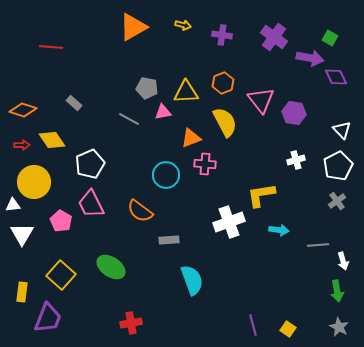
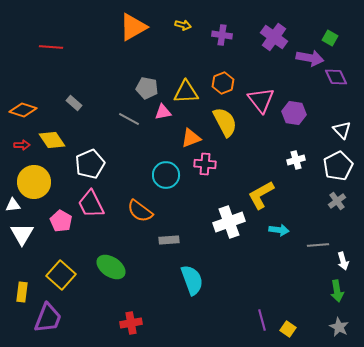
yellow L-shape at (261, 195): rotated 20 degrees counterclockwise
purple line at (253, 325): moved 9 px right, 5 px up
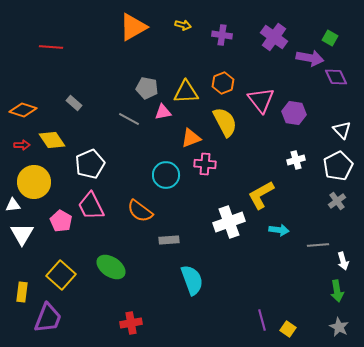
pink trapezoid at (91, 204): moved 2 px down
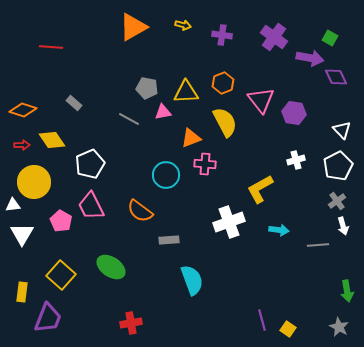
yellow L-shape at (261, 195): moved 1 px left, 6 px up
white arrow at (343, 261): moved 35 px up
green arrow at (337, 291): moved 10 px right
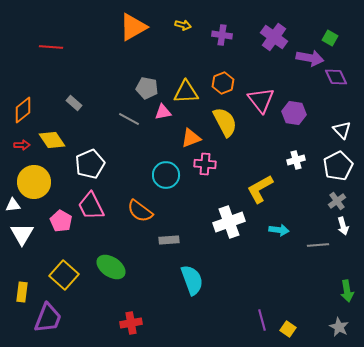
orange diamond at (23, 110): rotated 56 degrees counterclockwise
yellow square at (61, 275): moved 3 px right
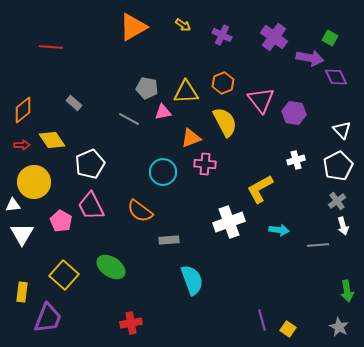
yellow arrow at (183, 25): rotated 21 degrees clockwise
purple cross at (222, 35): rotated 18 degrees clockwise
cyan circle at (166, 175): moved 3 px left, 3 px up
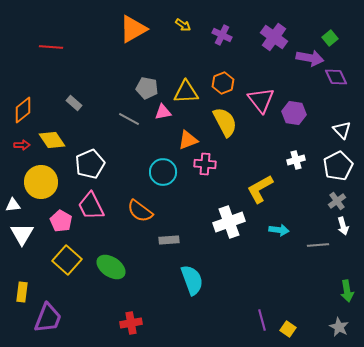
orange triangle at (133, 27): moved 2 px down
green square at (330, 38): rotated 21 degrees clockwise
orange triangle at (191, 138): moved 3 px left, 2 px down
yellow circle at (34, 182): moved 7 px right
yellow square at (64, 275): moved 3 px right, 15 px up
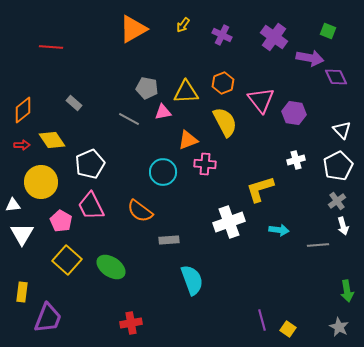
yellow arrow at (183, 25): rotated 91 degrees clockwise
green square at (330, 38): moved 2 px left, 7 px up; rotated 28 degrees counterclockwise
yellow L-shape at (260, 189): rotated 12 degrees clockwise
